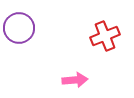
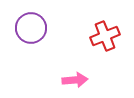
purple circle: moved 12 px right
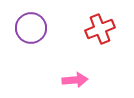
red cross: moved 5 px left, 7 px up
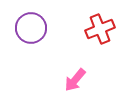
pink arrow: rotated 135 degrees clockwise
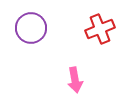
pink arrow: rotated 50 degrees counterclockwise
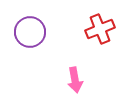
purple circle: moved 1 px left, 4 px down
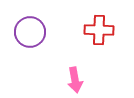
red cross: moved 1 px left, 1 px down; rotated 24 degrees clockwise
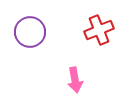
red cross: rotated 24 degrees counterclockwise
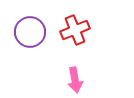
red cross: moved 24 px left
